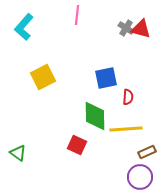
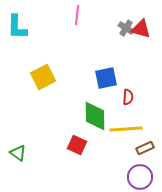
cyan L-shape: moved 7 px left; rotated 40 degrees counterclockwise
brown rectangle: moved 2 px left, 4 px up
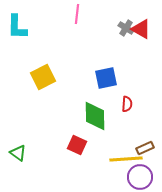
pink line: moved 1 px up
red triangle: rotated 15 degrees clockwise
red semicircle: moved 1 px left, 7 px down
yellow line: moved 30 px down
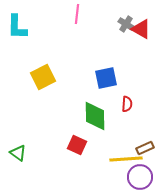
gray cross: moved 4 px up
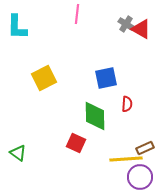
yellow square: moved 1 px right, 1 px down
red square: moved 1 px left, 2 px up
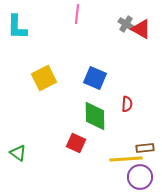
blue square: moved 11 px left; rotated 35 degrees clockwise
brown rectangle: rotated 18 degrees clockwise
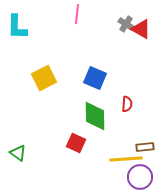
brown rectangle: moved 1 px up
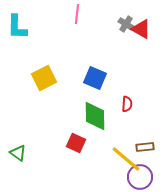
yellow line: rotated 44 degrees clockwise
